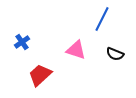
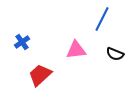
pink triangle: rotated 25 degrees counterclockwise
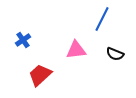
blue cross: moved 1 px right, 2 px up
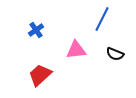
blue cross: moved 13 px right, 10 px up
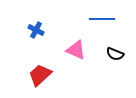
blue line: rotated 65 degrees clockwise
blue cross: rotated 28 degrees counterclockwise
pink triangle: rotated 30 degrees clockwise
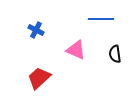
blue line: moved 1 px left
black semicircle: rotated 60 degrees clockwise
red trapezoid: moved 1 px left, 3 px down
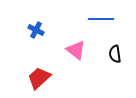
pink triangle: rotated 15 degrees clockwise
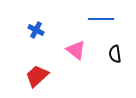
red trapezoid: moved 2 px left, 2 px up
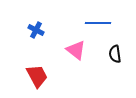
blue line: moved 3 px left, 4 px down
red trapezoid: rotated 105 degrees clockwise
